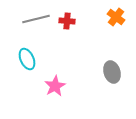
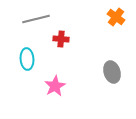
red cross: moved 6 px left, 18 px down
cyan ellipse: rotated 20 degrees clockwise
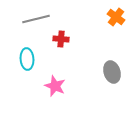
pink star: rotated 20 degrees counterclockwise
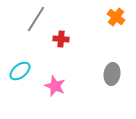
gray line: rotated 44 degrees counterclockwise
cyan ellipse: moved 7 px left, 12 px down; rotated 55 degrees clockwise
gray ellipse: moved 2 px down; rotated 25 degrees clockwise
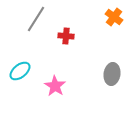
orange cross: moved 2 px left
red cross: moved 5 px right, 3 px up
pink star: rotated 10 degrees clockwise
